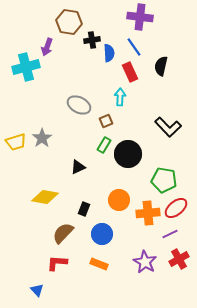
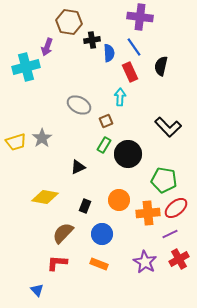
black rectangle: moved 1 px right, 3 px up
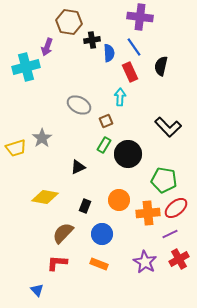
yellow trapezoid: moved 6 px down
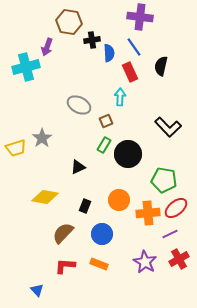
red L-shape: moved 8 px right, 3 px down
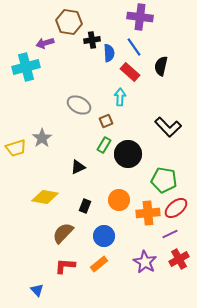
purple arrow: moved 2 px left, 4 px up; rotated 54 degrees clockwise
red rectangle: rotated 24 degrees counterclockwise
blue circle: moved 2 px right, 2 px down
orange rectangle: rotated 60 degrees counterclockwise
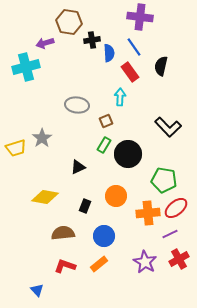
red rectangle: rotated 12 degrees clockwise
gray ellipse: moved 2 px left; rotated 20 degrees counterclockwise
orange circle: moved 3 px left, 4 px up
brown semicircle: rotated 40 degrees clockwise
red L-shape: rotated 15 degrees clockwise
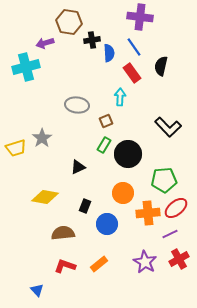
red rectangle: moved 2 px right, 1 px down
green pentagon: rotated 15 degrees counterclockwise
orange circle: moved 7 px right, 3 px up
blue circle: moved 3 px right, 12 px up
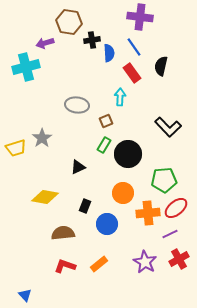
blue triangle: moved 12 px left, 5 px down
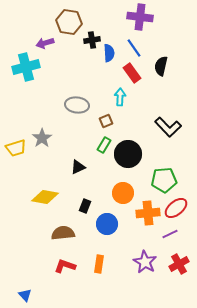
blue line: moved 1 px down
red cross: moved 5 px down
orange rectangle: rotated 42 degrees counterclockwise
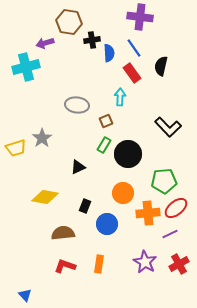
green pentagon: moved 1 px down
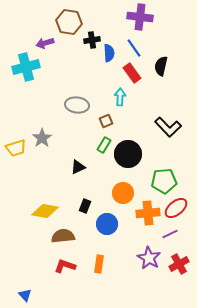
yellow diamond: moved 14 px down
brown semicircle: moved 3 px down
purple star: moved 4 px right, 4 px up
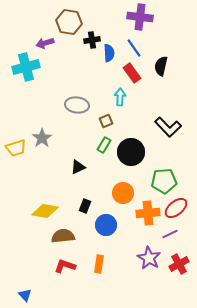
black circle: moved 3 px right, 2 px up
blue circle: moved 1 px left, 1 px down
